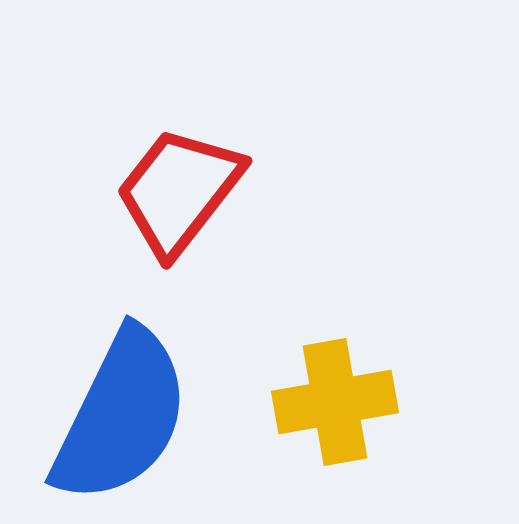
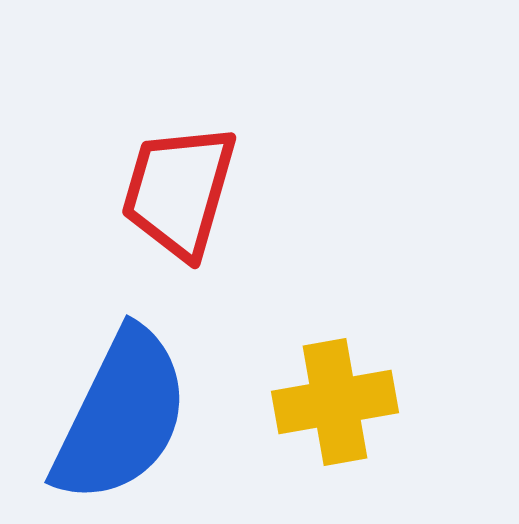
red trapezoid: rotated 22 degrees counterclockwise
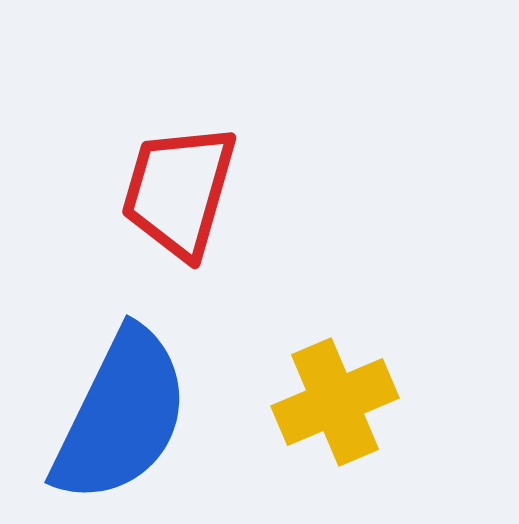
yellow cross: rotated 13 degrees counterclockwise
